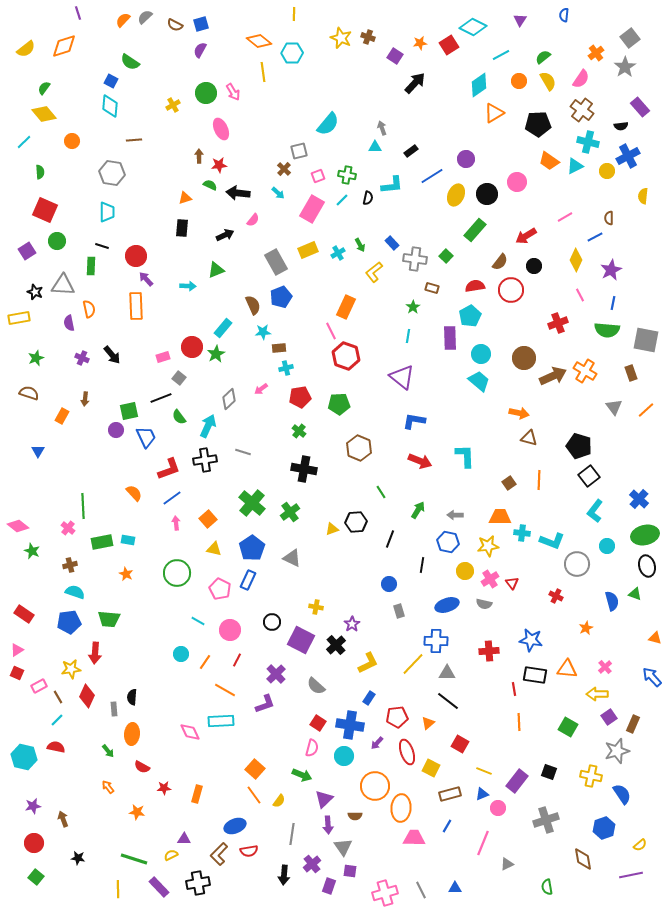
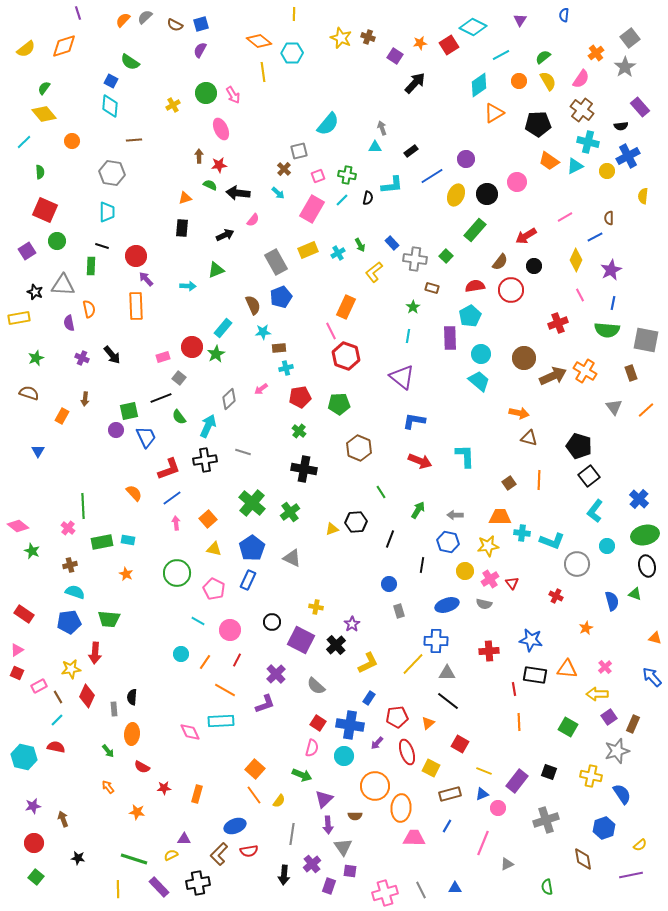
pink arrow at (233, 92): moved 3 px down
pink pentagon at (220, 589): moved 6 px left
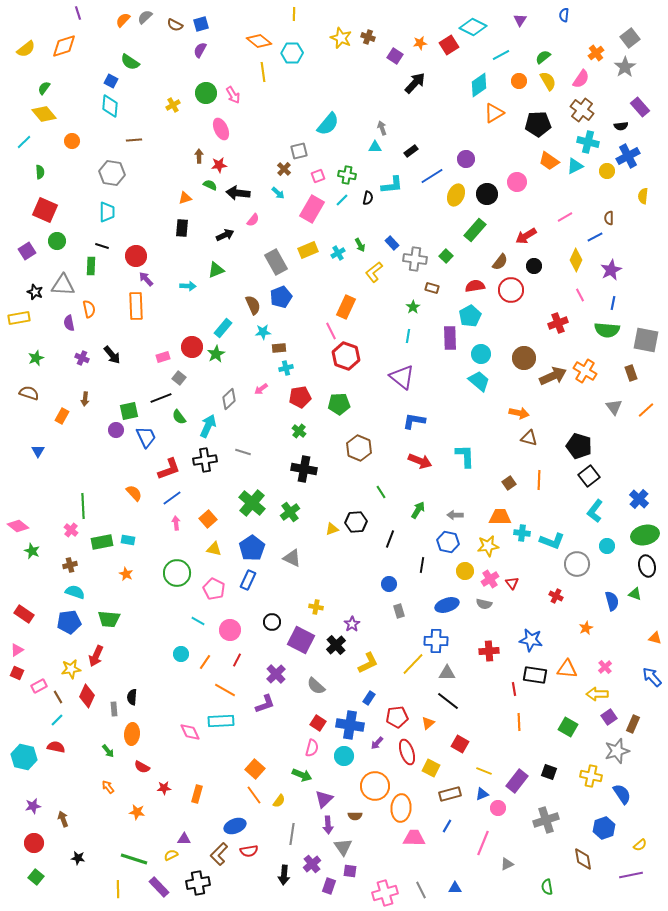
pink cross at (68, 528): moved 3 px right, 2 px down
red arrow at (95, 653): moved 1 px right, 3 px down; rotated 20 degrees clockwise
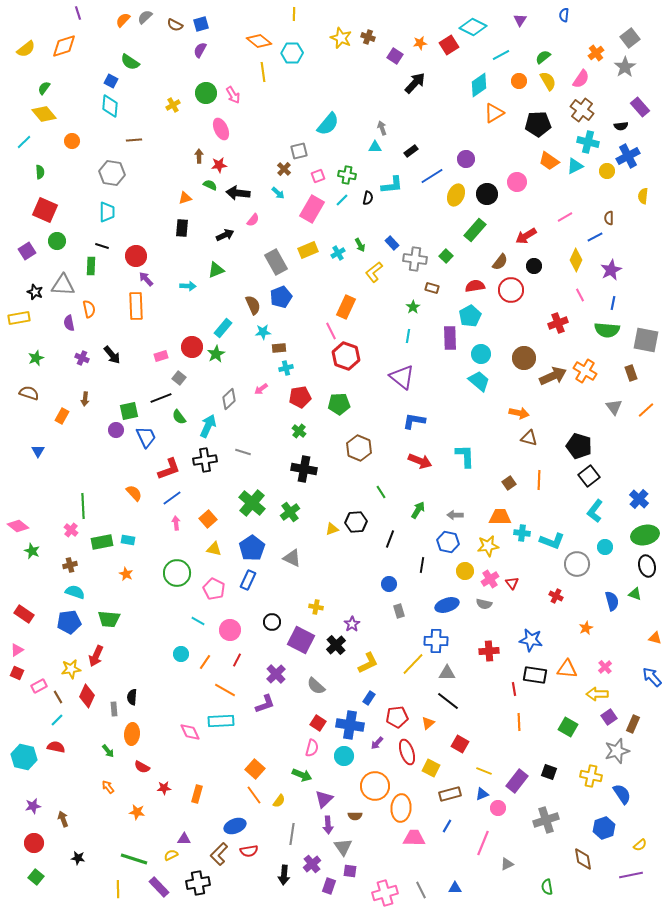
pink rectangle at (163, 357): moved 2 px left, 1 px up
cyan circle at (607, 546): moved 2 px left, 1 px down
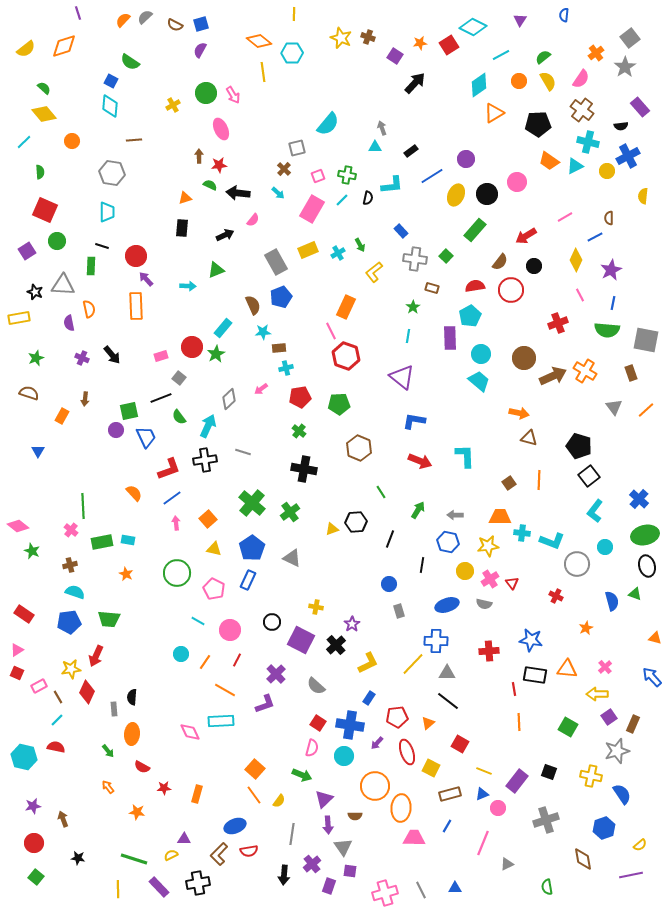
green semicircle at (44, 88): rotated 96 degrees clockwise
gray square at (299, 151): moved 2 px left, 3 px up
blue rectangle at (392, 243): moved 9 px right, 12 px up
red diamond at (87, 696): moved 4 px up
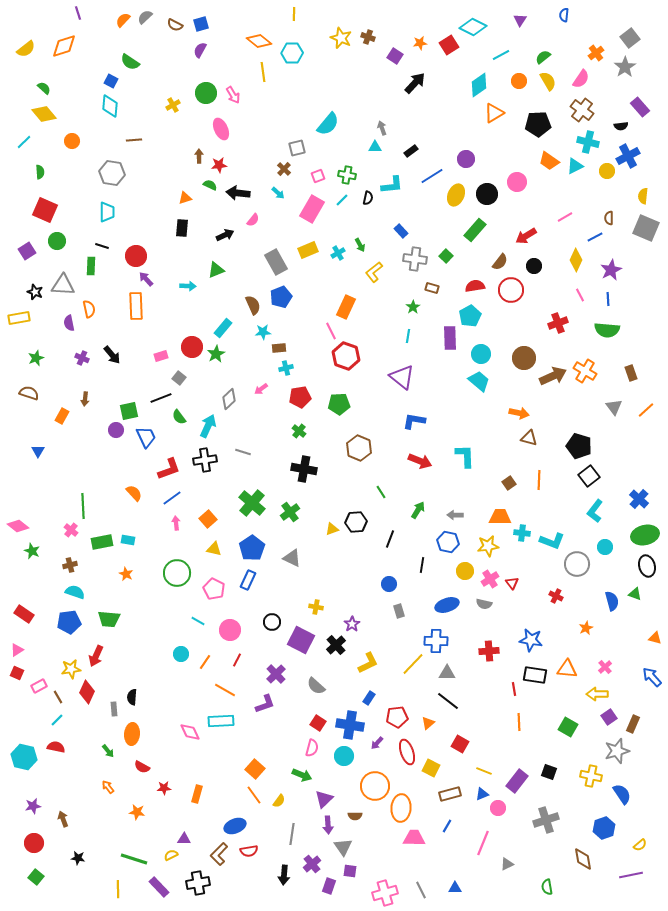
blue line at (613, 303): moved 5 px left, 4 px up; rotated 16 degrees counterclockwise
gray square at (646, 340): moved 112 px up; rotated 12 degrees clockwise
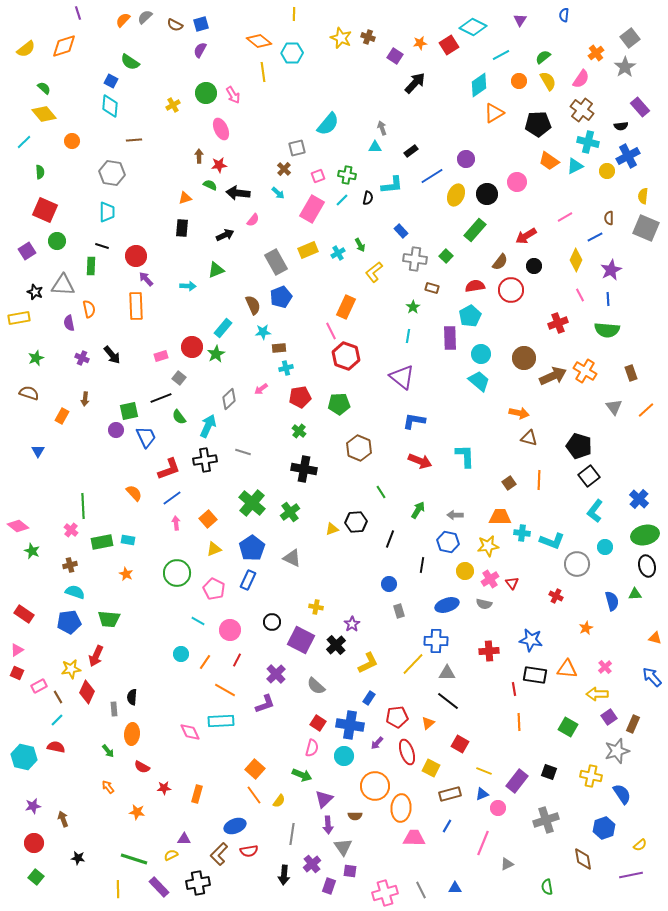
yellow triangle at (214, 549): rotated 35 degrees counterclockwise
green triangle at (635, 594): rotated 24 degrees counterclockwise
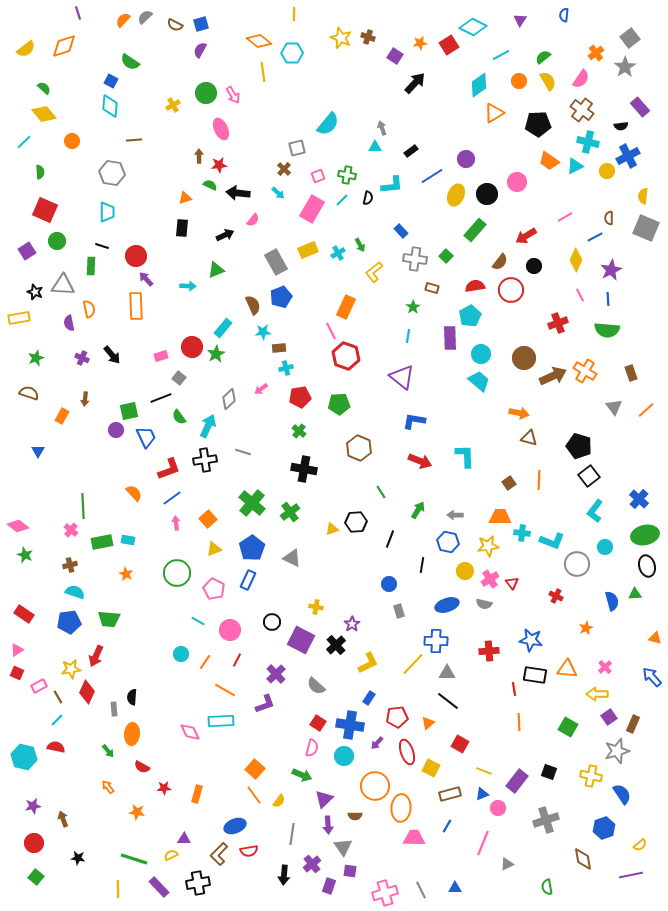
green star at (32, 551): moved 7 px left, 4 px down
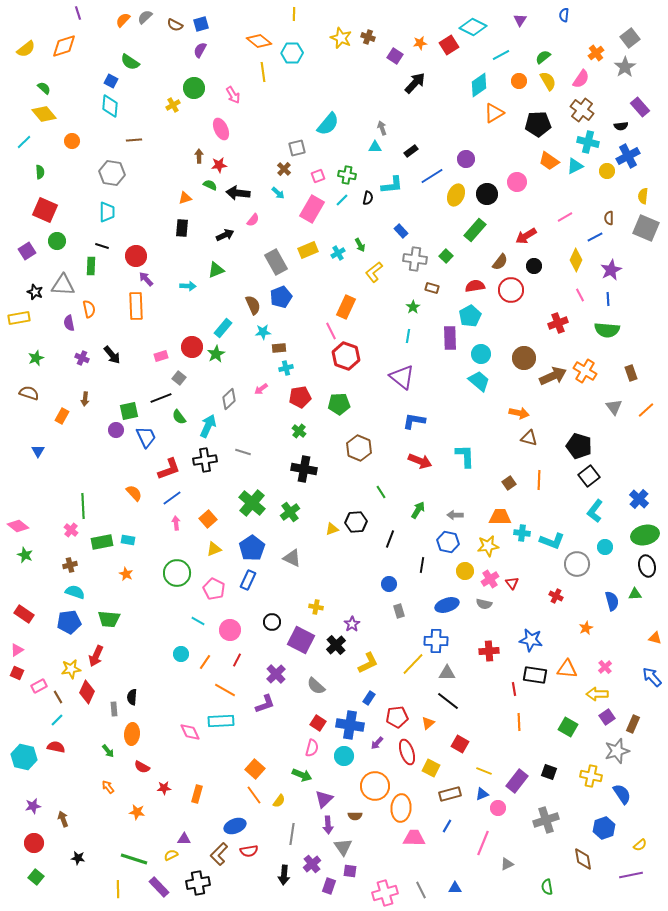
green circle at (206, 93): moved 12 px left, 5 px up
purple square at (609, 717): moved 2 px left
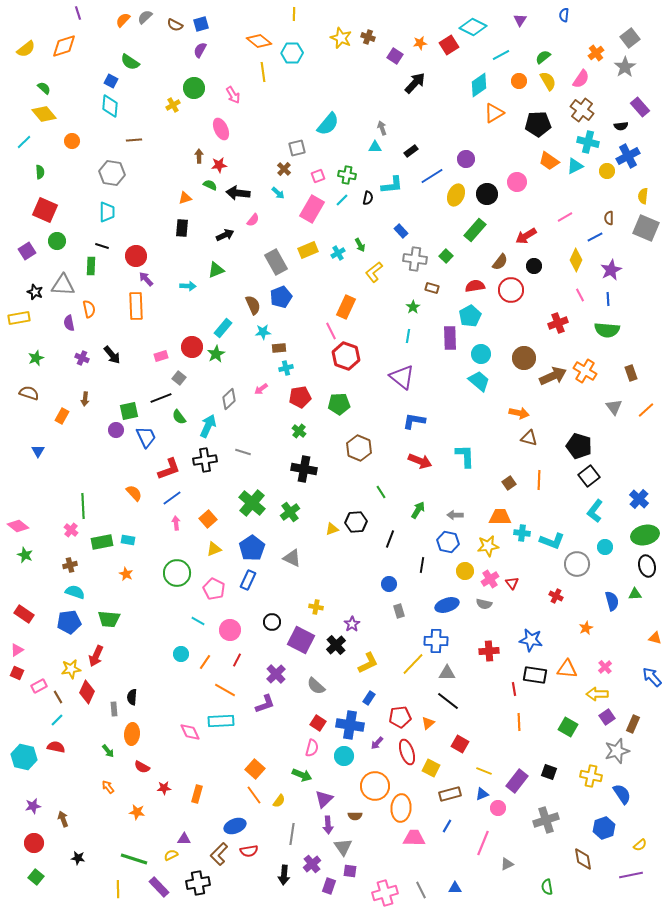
red pentagon at (397, 717): moved 3 px right
